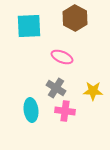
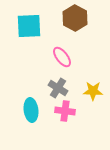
pink ellipse: rotated 30 degrees clockwise
gray cross: moved 2 px right
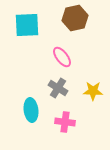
brown hexagon: rotated 20 degrees clockwise
cyan square: moved 2 px left, 1 px up
pink cross: moved 11 px down
